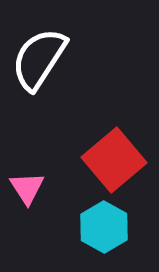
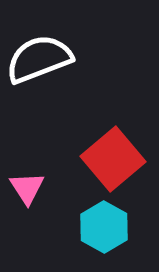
white semicircle: rotated 36 degrees clockwise
red square: moved 1 px left, 1 px up
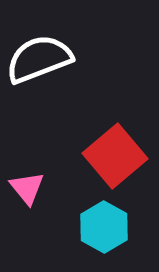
red square: moved 2 px right, 3 px up
pink triangle: rotated 6 degrees counterclockwise
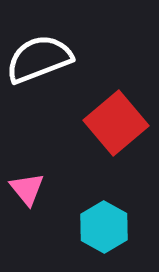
red square: moved 1 px right, 33 px up
pink triangle: moved 1 px down
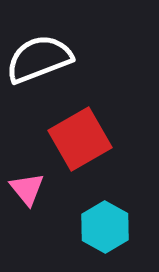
red square: moved 36 px left, 16 px down; rotated 10 degrees clockwise
cyan hexagon: moved 1 px right
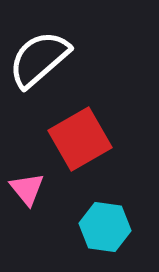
white semicircle: rotated 20 degrees counterclockwise
cyan hexagon: rotated 21 degrees counterclockwise
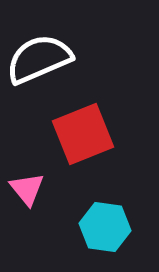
white semicircle: rotated 18 degrees clockwise
red square: moved 3 px right, 5 px up; rotated 8 degrees clockwise
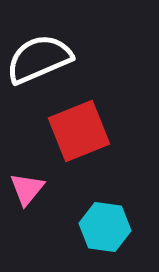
red square: moved 4 px left, 3 px up
pink triangle: rotated 18 degrees clockwise
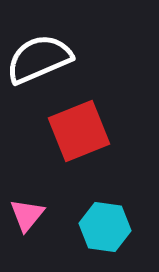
pink triangle: moved 26 px down
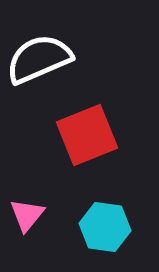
red square: moved 8 px right, 4 px down
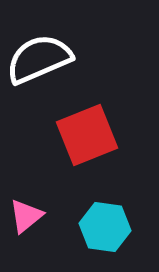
pink triangle: moved 1 px left, 1 px down; rotated 12 degrees clockwise
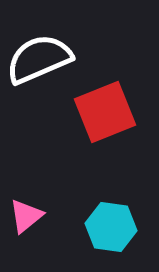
red square: moved 18 px right, 23 px up
cyan hexagon: moved 6 px right
